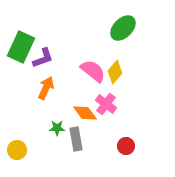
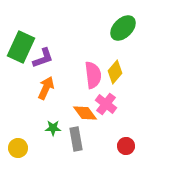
pink semicircle: moved 4 px down; rotated 44 degrees clockwise
green star: moved 4 px left
yellow circle: moved 1 px right, 2 px up
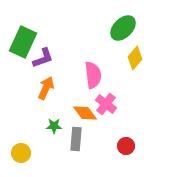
green rectangle: moved 2 px right, 5 px up
yellow diamond: moved 20 px right, 14 px up
green star: moved 1 px right, 2 px up
gray rectangle: rotated 15 degrees clockwise
yellow circle: moved 3 px right, 5 px down
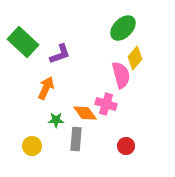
green rectangle: rotated 72 degrees counterclockwise
purple L-shape: moved 17 px right, 4 px up
pink semicircle: moved 28 px right; rotated 8 degrees counterclockwise
pink cross: rotated 20 degrees counterclockwise
green star: moved 2 px right, 6 px up
yellow circle: moved 11 px right, 7 px up
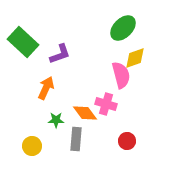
yellow diamond: rotated 30 degrees clockwise
red circle: moved 1 px right, 5 px up
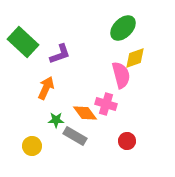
gray rectangle: moved 1 px left, 3 px up; rotated 65 degrees counterclockwise
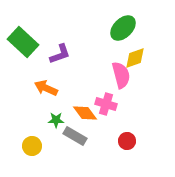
orange arrow: rotated 90 degrees counterclockwise
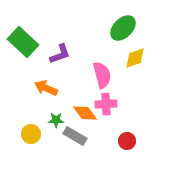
pink semicircle: moved 19 px left
pink cross: rotated 20 degrees counterclockwise
yellow circle: moved 1 px left, 12 px up
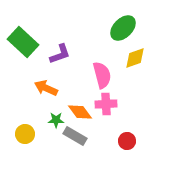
orange diamond: moved 5 px left, 1 px up
yellow circle: moved 6 px left
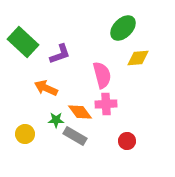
yellow diamond: moved 3 px right; rotated 15 degrees clockwise
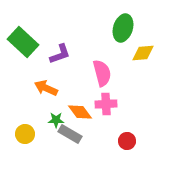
green ellipse: rotated 28 degrees counterclockwise
yellow diamond: moved 5 px right, 5 px up
pink semicircle: moved 2 px up
gray rectangle: moved 5 px left, 2 px up
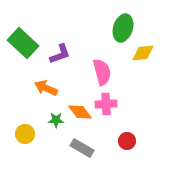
green rectangle: moved 1 px down
pink semicircle: moved 1 px up
gray rectangle: moved 12 px right, 14 px down
